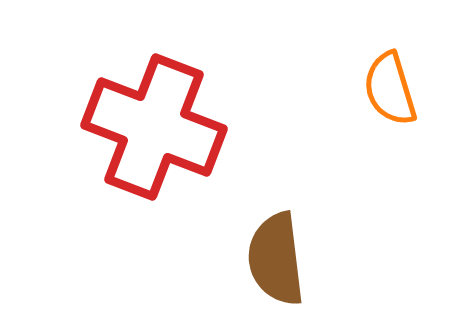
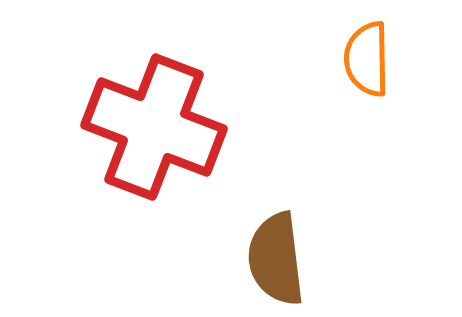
orange semicircle: moved 23 px left, 30 px up; rotated 16 degrees clockwise
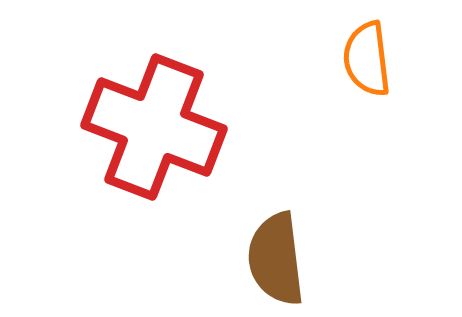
orange semicircle: rotated 6 degrees counterclockwise
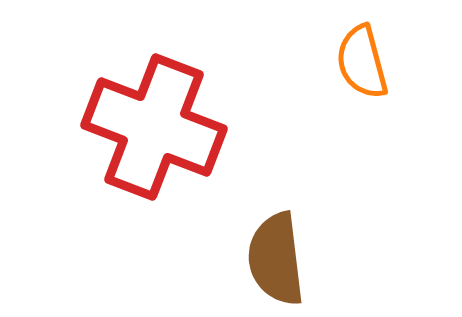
orange semicircle: moved 5 px left, 3 px down; rotated 8 degrees counterclockwise
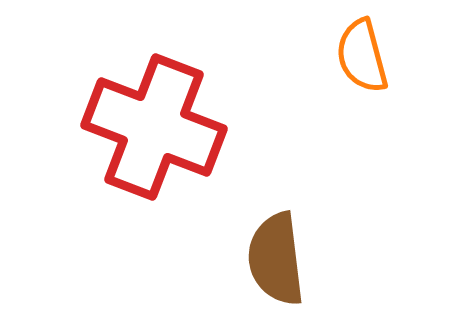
orange semicircle: moved 6 px up
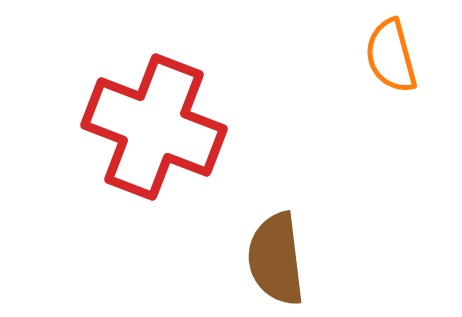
orange semicircle: moved 29 px right
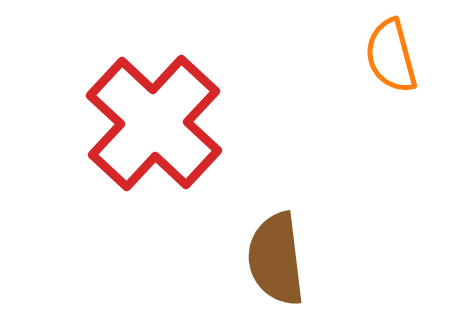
red cross: moved 4 px up; rotated 22 degrees clockwise
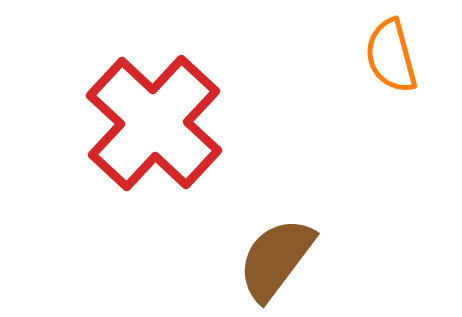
brown semicircle: rotated 44 degrees clockwise
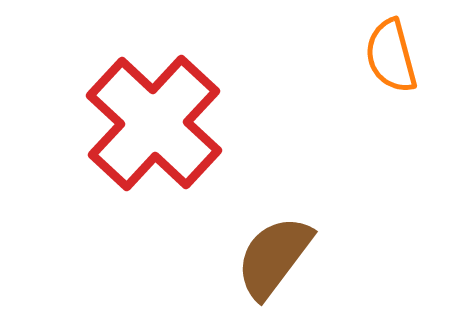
brown semicircle: moved 2 px left, 2 px up
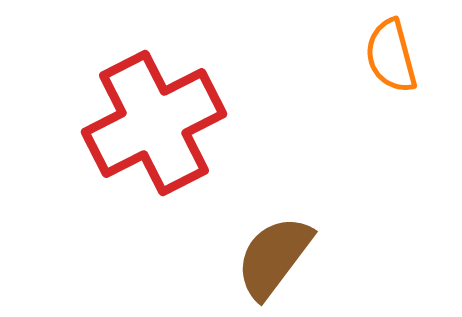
red cross: rotated 20 degrees clockwise
